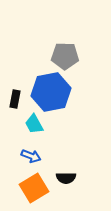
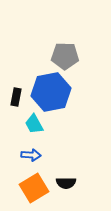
black rectangle: moved 1 px right, 2 px up
blue arrow: moved 1 px up; rotated 18 degrees counterclockwise
black semicircle: moved 5 px down
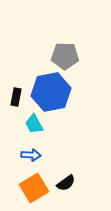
black semicircle: rotated 36 degrees counterclockwise
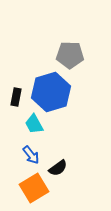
gray pentagon: moved 5 px right, 1 px up
blue hexagon: rotated 6 degrees counterclockwise
blue arrow: rotated 48 degrees clockwise
black semicircle: moved 8 px left, 15 px up
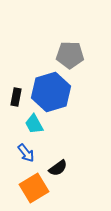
blue arrow: moved 5 px left, 2 px up
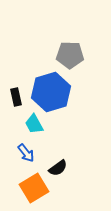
black rectangle: rotated 24 degrees counterclockwise
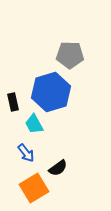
black rectangle: moved 3 px left, 5 px down
